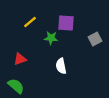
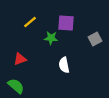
white semicircle: moved 3 px right, 1 px up
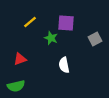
green star: rotated 16 degrees clockwise
green semicircle: rotated 126 degrees clockwise
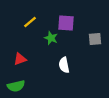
gray square: rotated 24 degrees clockwise
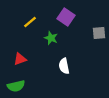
purple square: moved 6 px up; rotated 30 degrees clockwise
gray square: moved 4 px right, 6 px up
white semicircle: moved 1 px down
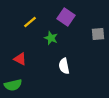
gray square: moved 1 px left, 1 px down
red triangle: rotated 48 degrees clockwise
green semicircle: moved 3 px left, 1 px up
